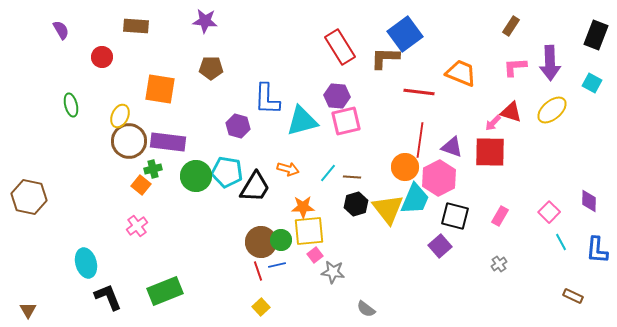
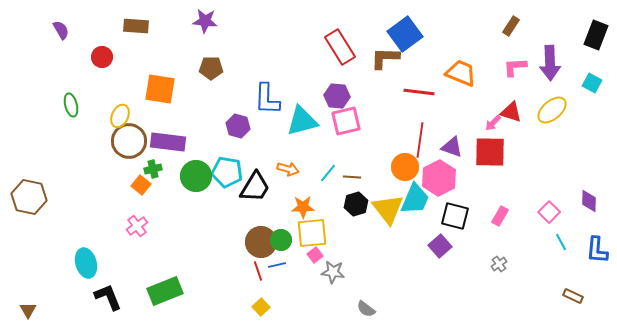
yellow square at (309, 231): moved 3 px right, 2 px down
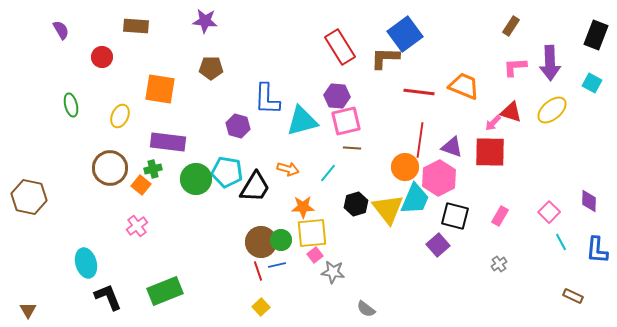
orange trapezoid at (461, 73): moved 3 px right, 13 px down
brown circle at (129, 141): moved 19 px left, 27 px down
green circle at (196, 176): moved 3 px down
brown line at (352, 177): moved 29 px up
purple square at (440, 246): moved 2 px left, 1 px up
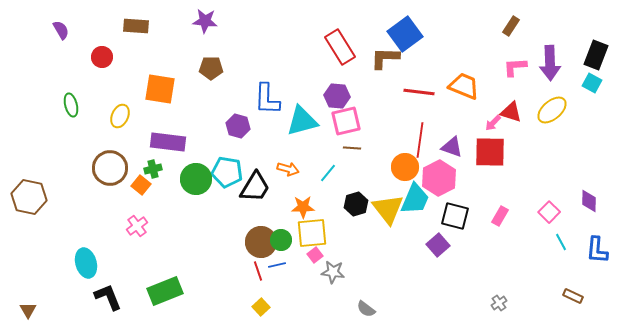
black rectangle at (596, 35): moved 20 px down
gray cross at (499, 264): moved 39 px down
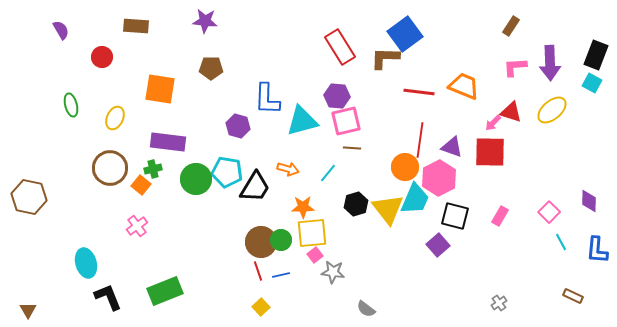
yellow ellipse at (120, 116): moved 5 px left, 2 px down
blue line at (277, 265): moved 4 px right, 10 px down
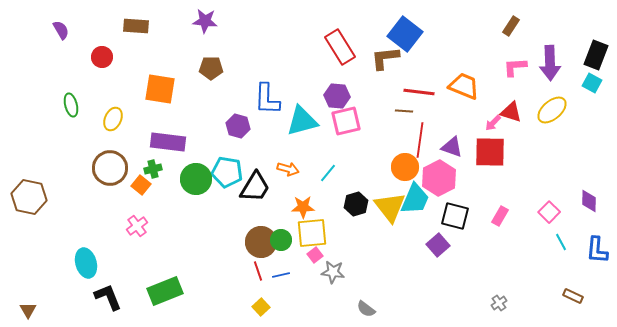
blue square at (405, 34): rotated 16 degrees counterclockwise
brown L-shape at (385, 58): rotated 8 degrees counterclockwise
yellow ellipse at (115, 118): moved 2 px left, 1 px down
brown line at (352, 148): moved 52 px right, 37 px up
yellow triangle at (388, 209): moved 2 px right, 2 px up
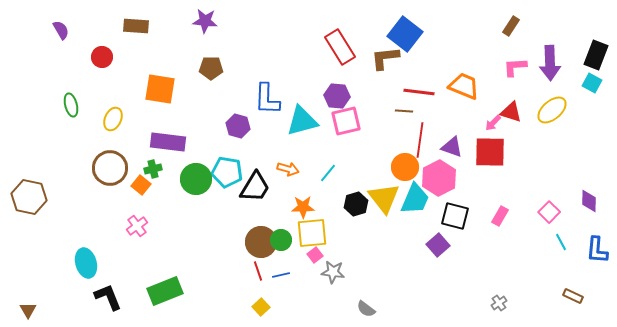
yellow triangle at (390, 207): moved 6 px left, 9 px up
